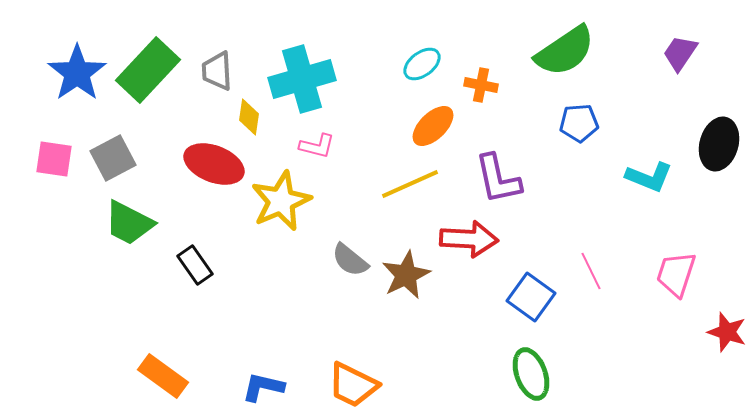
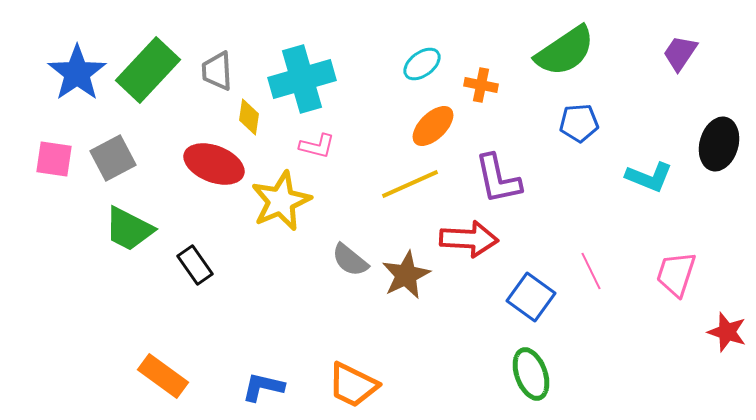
green trapezoid: moved 6 px down
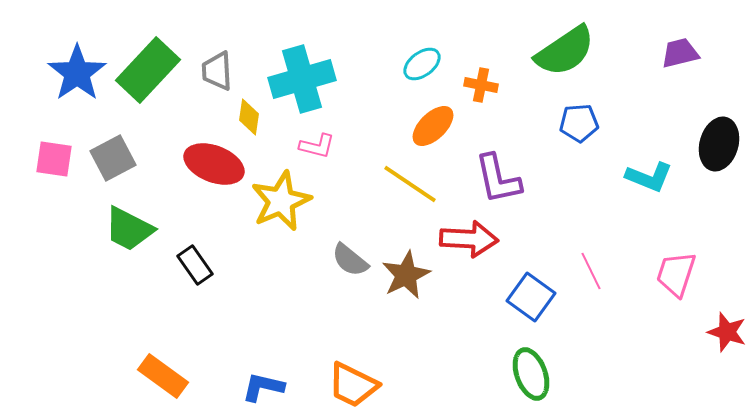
purple trapezoid: rotated 42 degrees clockwise
yellow line: rotated 58 degrees clockwise
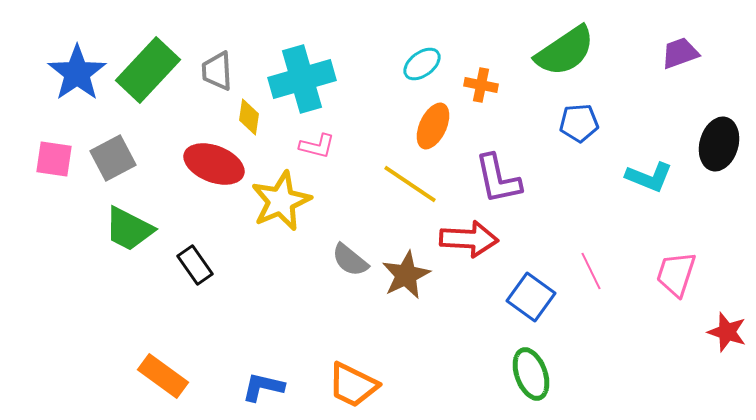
purple trapezoid: rotated 6 degrees counterclockwise
orange ellipse: rotated 21 degrees counterclockwise
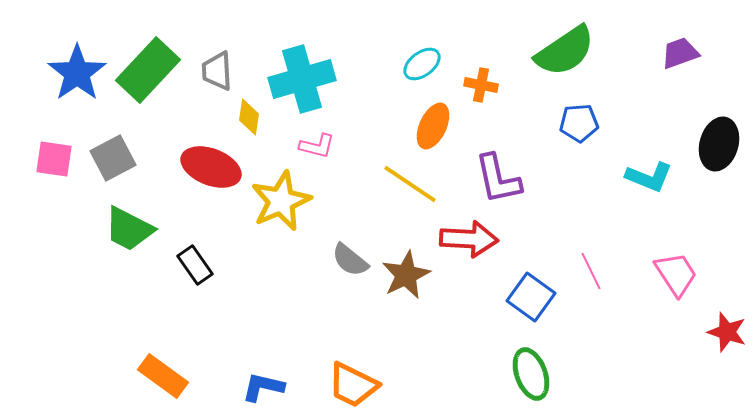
red ellipse: moved 3 px left, 3 px down
pink trapezoid: rotated 129 degrees clockwise
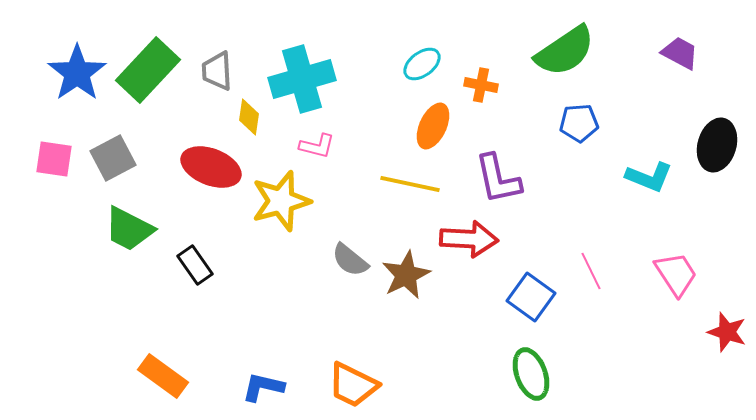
purple trapezoid: rotated 48 degrees clockwise
black ellipse: moved 2 px left, 1 px down
yellow line: rotated 22 degrees counterclockwise
yellow star: rotated 8 degrees clockwise
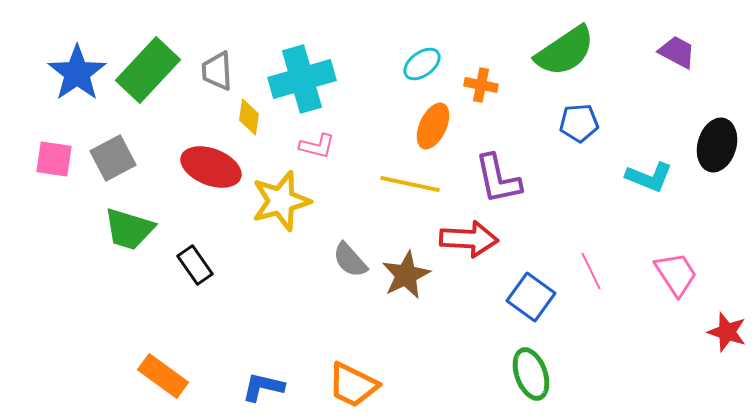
purple trapezoid: moved 3 px left, 1 px up
green trapezoid: rotated 10 degrees counterclockwise
gray semicircle: rotated 9 degrees clockwise
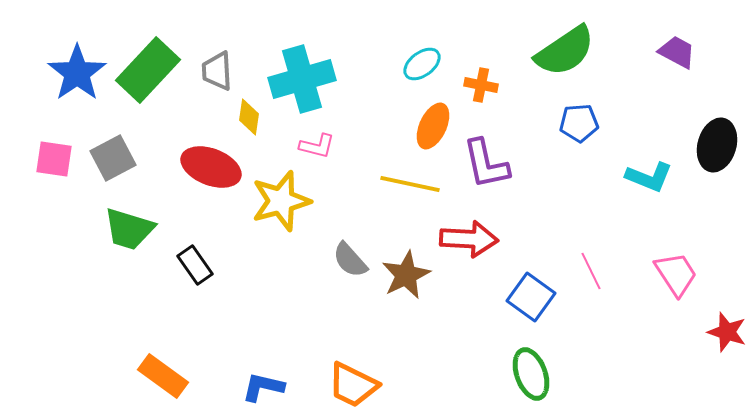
purple L-shape: moved 12 px left, 15 px up
